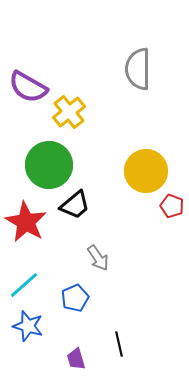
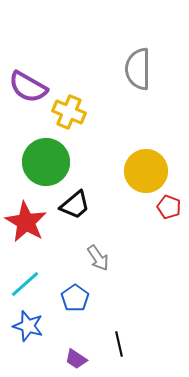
yellow cross: rotated 28 degrees counterclockwise
green circle: moved 3 px left, 3 px up
red pentagon: moved 3 px left, 1 px down
cyan line: moved 1 px right, 1 px up
blue pentagon: rotated 12 degrees counterclockwise
purple trapezoid: rotated 40 degrees counterclockwise
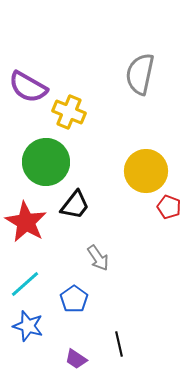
gray semicircle: moved 2 px right, 5 px down; rotated 12 degrees clockwise
black trapezoid: rotated 12 degrees counterclockwise
blue pentagon: moved 1 px left, 1 px down
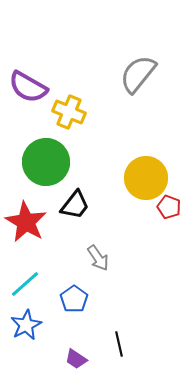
gray semicircle: moved 2 px left; rotated 27 degrees clockwise
yellow circle: moved 7 px down
blue star: moved 2 px left, 1 px up; rotated 28 degrees clockwise
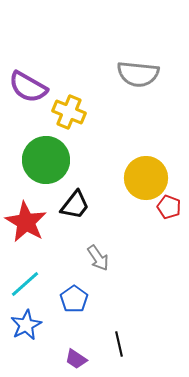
gray semicircle: rotated 123 degrees counterclockwise
green circle: moved 2 px up
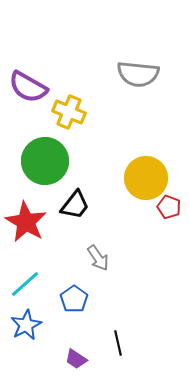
green circle: moved 1 px left, 1 px down
black line: moved 1 px left, 1 px up
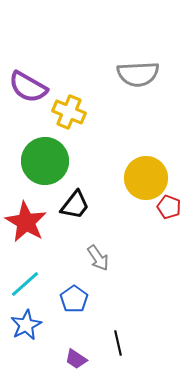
gray semicircle: rotated 9 degrees counterclockwise
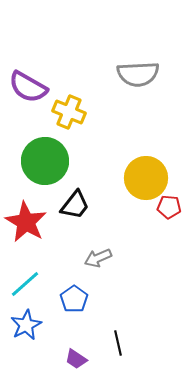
red pentagon: rotated 15 degrees counterclockwise
gray arrow: rotated 100 degrees clockwise
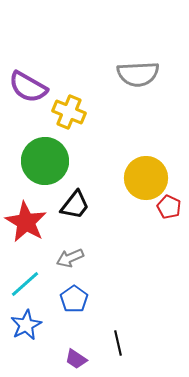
red pentagon: rotated 20 degrees clockwise
gray arrow: moved 28 px left
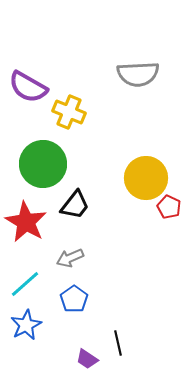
green circle: moved 2 px left, 3 px down
purple trapezoid: moved 11 px right
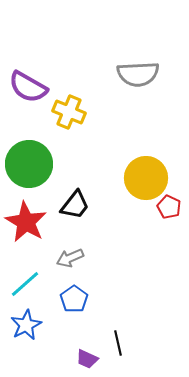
green circle: moved 14 px left
purple trapezoid: rotated 10 degrees counterclockwise
